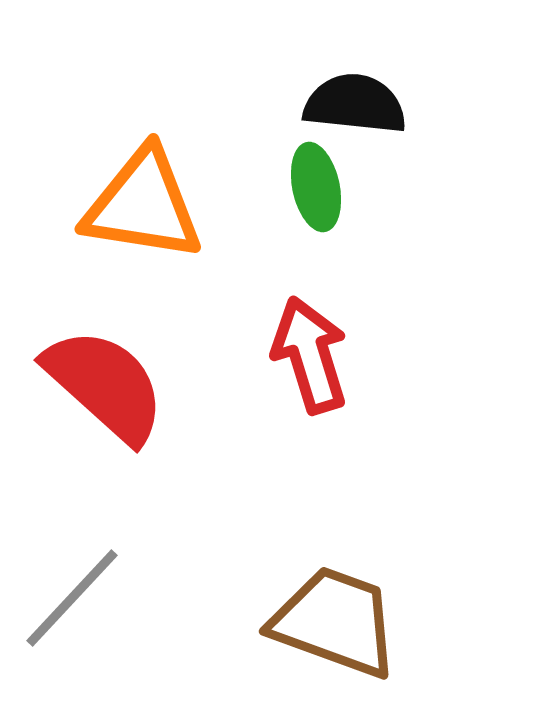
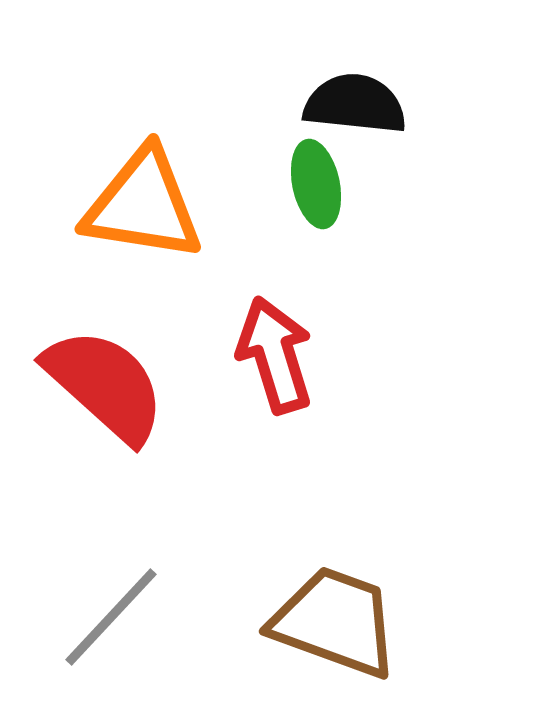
green ellipse: moved 3 px up
red arrow: moved 35 px left
gray line: moved 39 px right, 19 px down
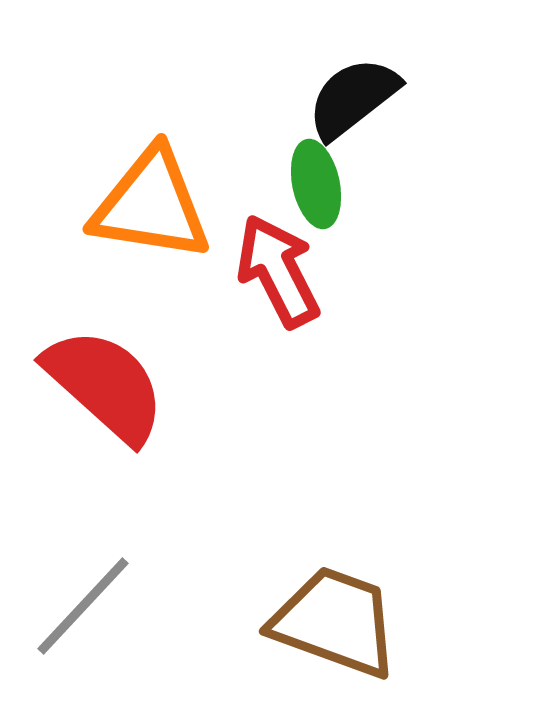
black semicircle: moved 2 px left, 6 px up; rotated 44 degrees counterclockwise
orange triangle: moved 8 px right
red arrow: moved 3 px right, 84 px up; rotated 10 degrees counterclockwise
gray line: moved 28 px left, 11 px up
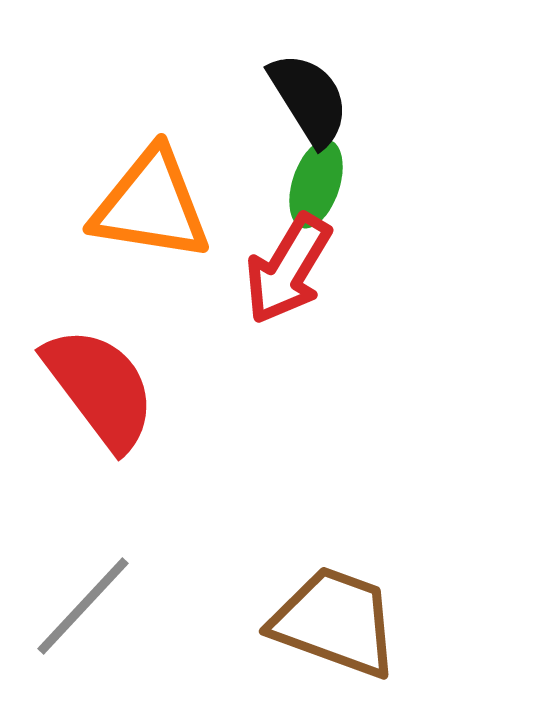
black semicircle: moved 44 px left, 1 px down; rotated 96 degrees clockwise
green ellipse: rotated 30 degrees clockwise
red arrow: moved 10 px right, 2 px up; rotated 122 degrees counterclockwise
red semicircle: moved 5 px left, 3 px down; rotated 11 degrees clockwise
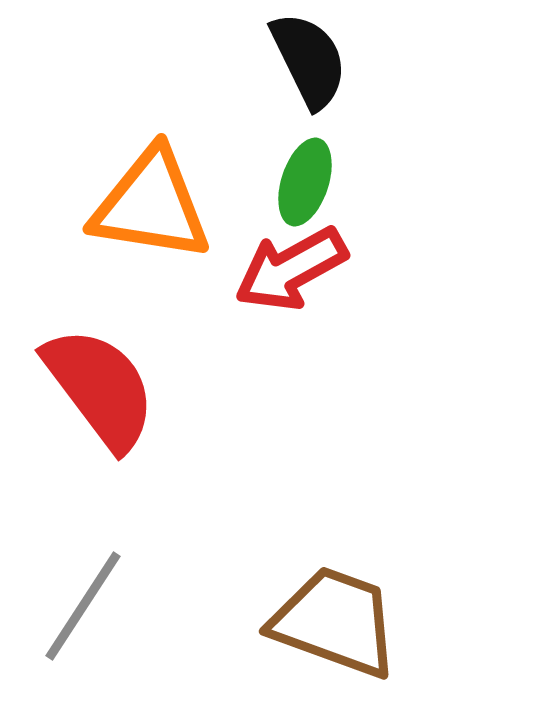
black semicircle: moved 39 px up; rotated 6 degrees clockwise
green ellipse: moved 11 px left, 2 px up
red arrow: moved 3 px right; rotated 30 degrees clockwise
gray line: rotated 10 degrees counterclockwise
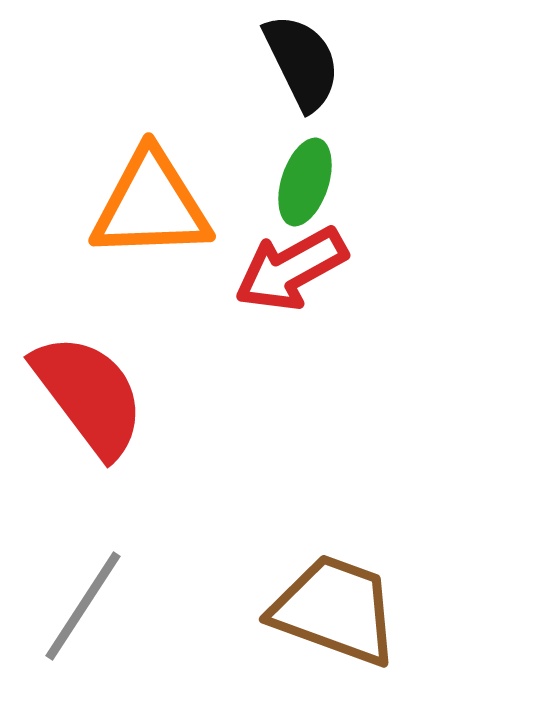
black semicircle: moved 7 px left, 2 px down
orange triangle: rotated 11 degrees counterclockwise
red semicircle: moved 11 px left, 7 px down
brown trapezoid: moved 12 px up
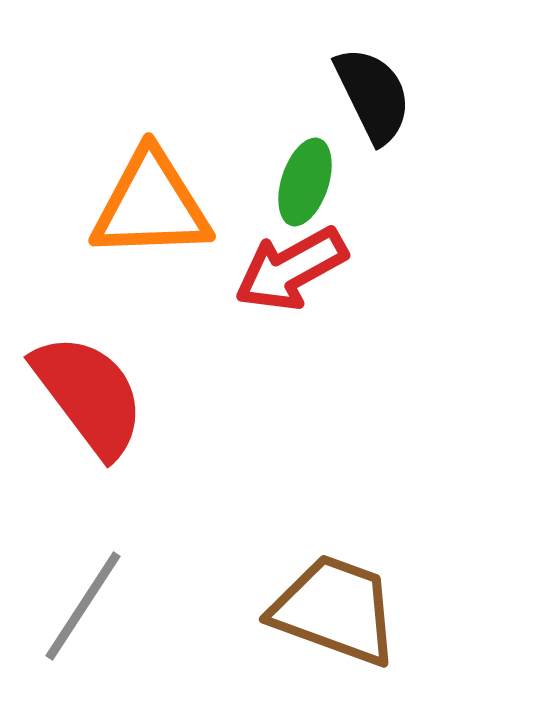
black semicircle: moved 71 px right, 33 px down
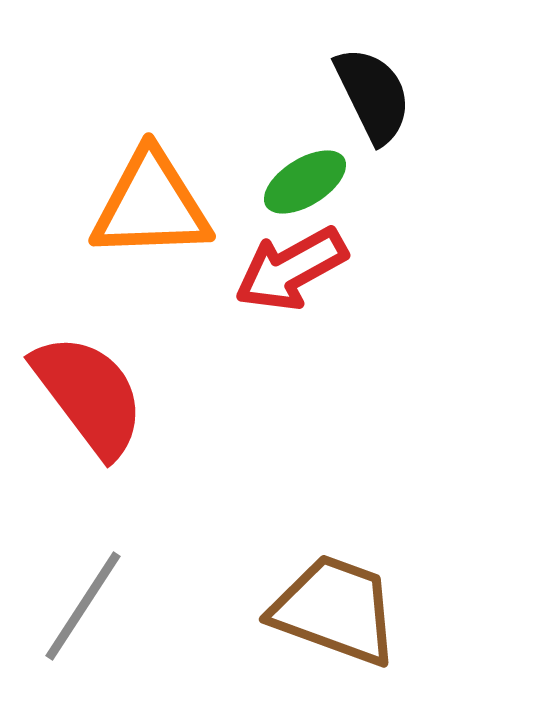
green ellipse: rotated 40 degrees clockwise
